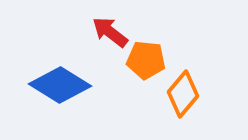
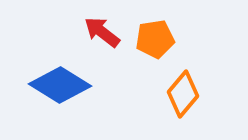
red arrow: moved 8 px left
orange pentagon: moved 9 px right, 21 px up; rotated 15 degrees counterclockwise
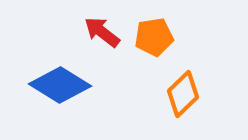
orange pentagon: moved 1 px left, 2 px up
orange diamond: rotated 6 degrees clockwise
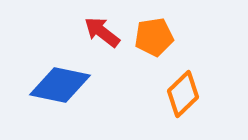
blue diamond: rotated 20 degrees counterclockwise
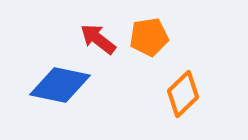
red arrow: moved 4 px left, 7 px down
orange pentagon: moved 5 px left
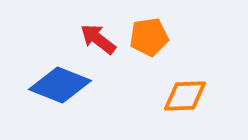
blue diamond: rotated 10 degrees clockwise
orange diamond: moved 2 px right, 2 px down; rotated 42 degrees clockwise
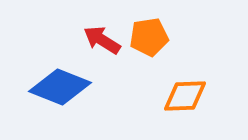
red arrow: moved 4 px right, 1 px down; rotated 6 degrees counterclockwise
blue diamond: moved 2 px down
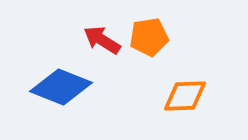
blue diamond: moved 1 px right
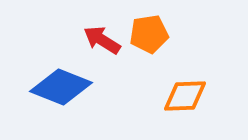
orange pentagon: moved 3 px up
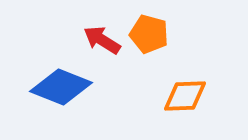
orange pentagon: rotated 24 degrees clockwise
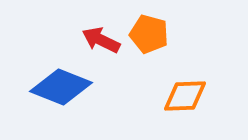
red arrow: moved 1 px left; rotated 6 degrees counterclockwise
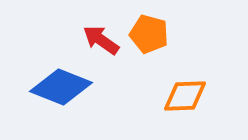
red arrow: rotated 9 degrees clockwise
